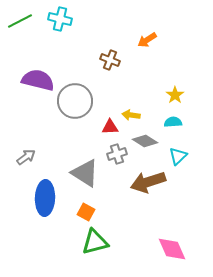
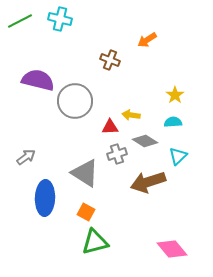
pink diamond: rotated 16 degrees counterclockwise
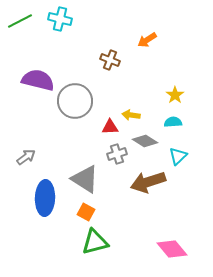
gray triangle: moved 6 px down
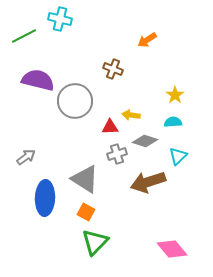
green line: moved 4 px right, 15 px down
brown cross: moved 3 px right, 9 px down
gray diamond: rotated 15 degrees counterclockwise
green triangle: rotated 32 degrees counterclockwise
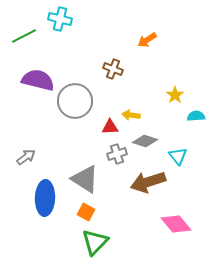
cyan semicircle: moved 23 px right, 6 px up
cyan triangle: rotated 24 degrees counterclockwise
pink diamond: moved 4 px right, 25 px up
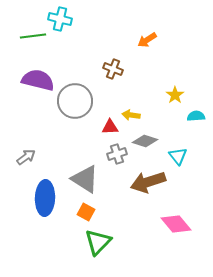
green line: moved 9 px right; rotated 20 degrees clockwise
green triangle: moved 3 px right
